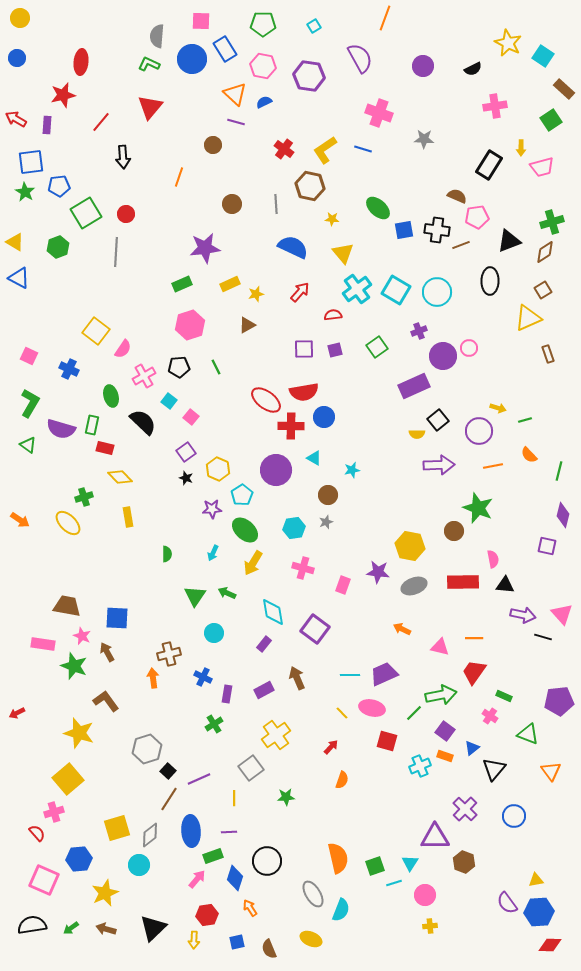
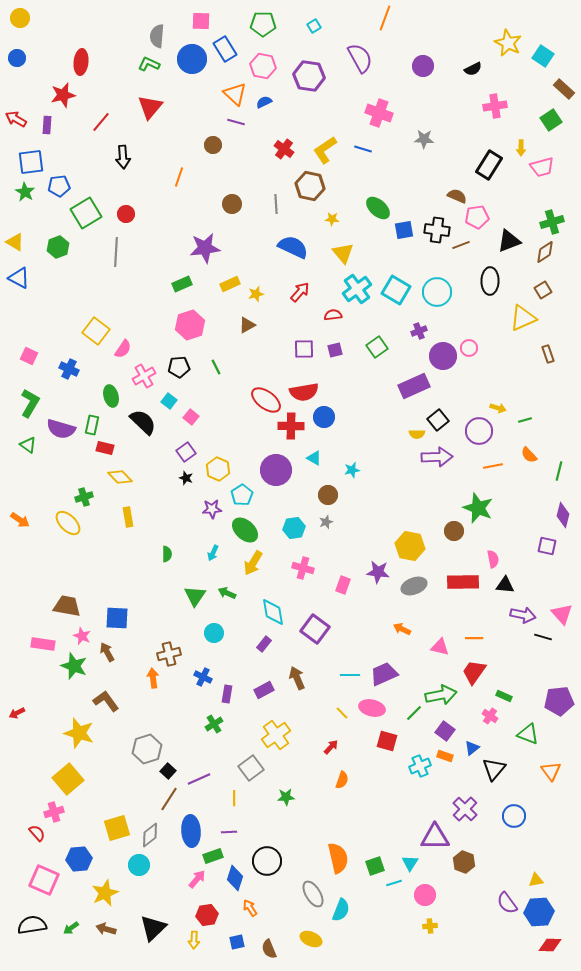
yellow triangle at (528, 318): moved 5 px left
purple arrow at (439, 465): moved 2 px left, 8 px up
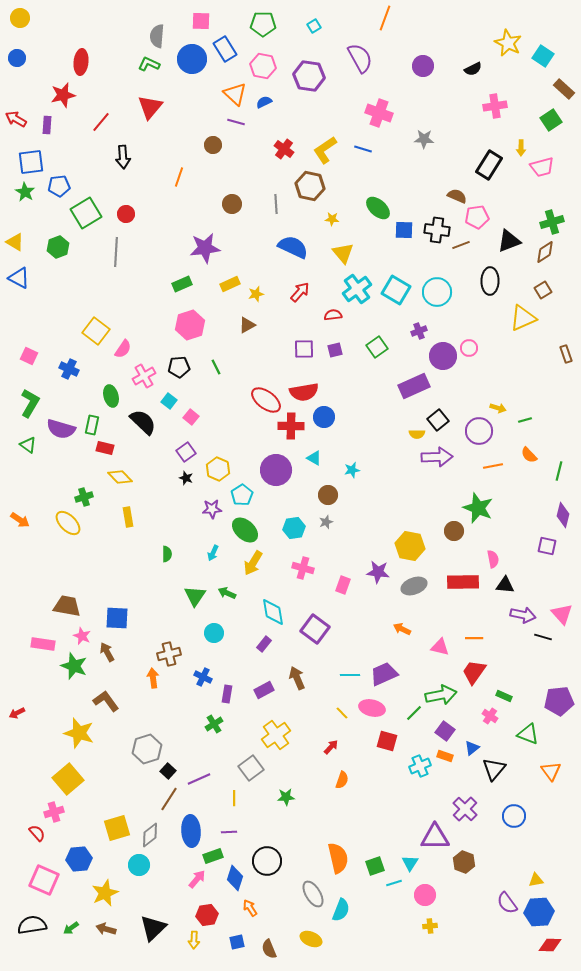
blue square at (404, 230): rotated 12 degrees clockwise
brown rectangle at (548, 354): moved 18 px right
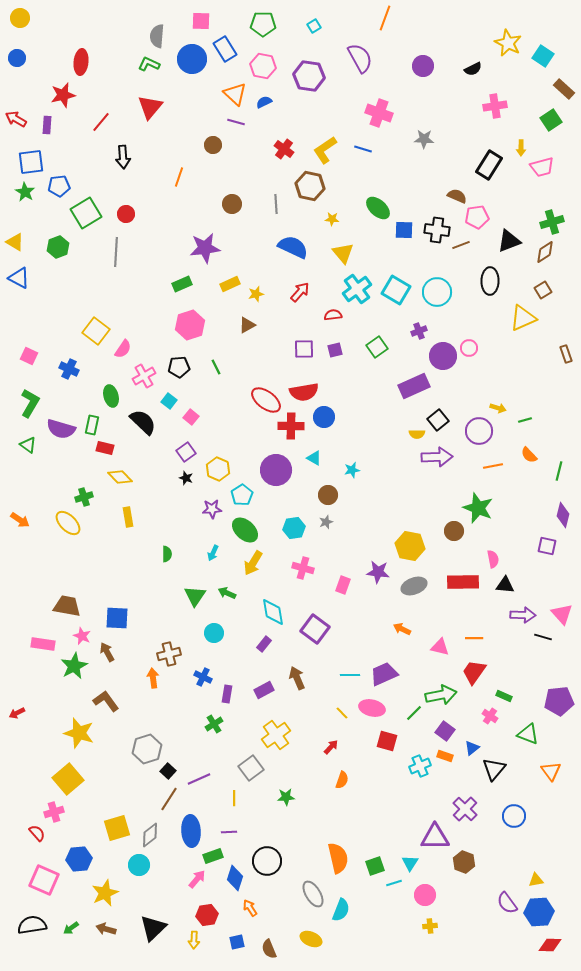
purple arrow at (523, 615): rotated 10 degrees counterclockwise
green star at (74, 666): rotated 24 degrees clockwise
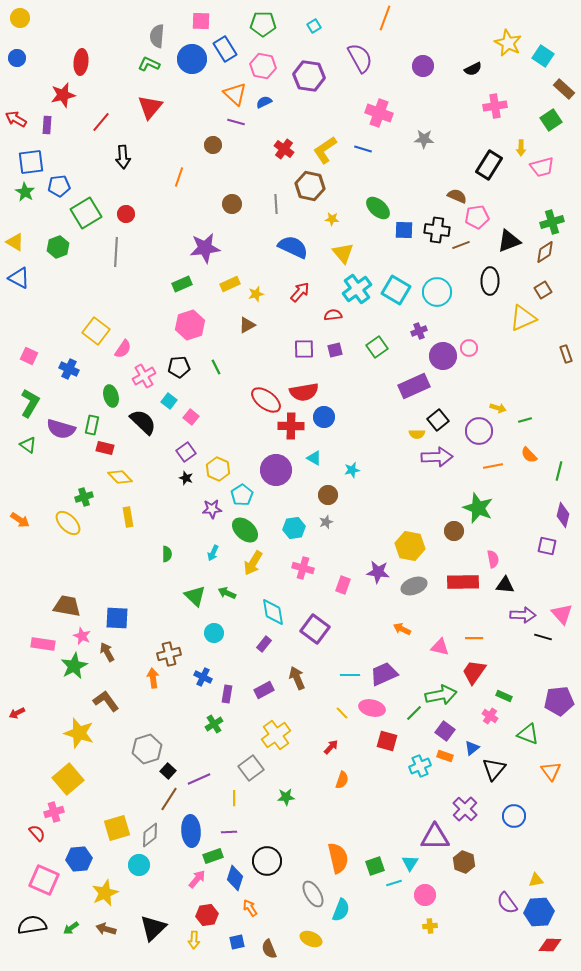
green triangle at (195, 596): rotated 20 degrees counterclockwise
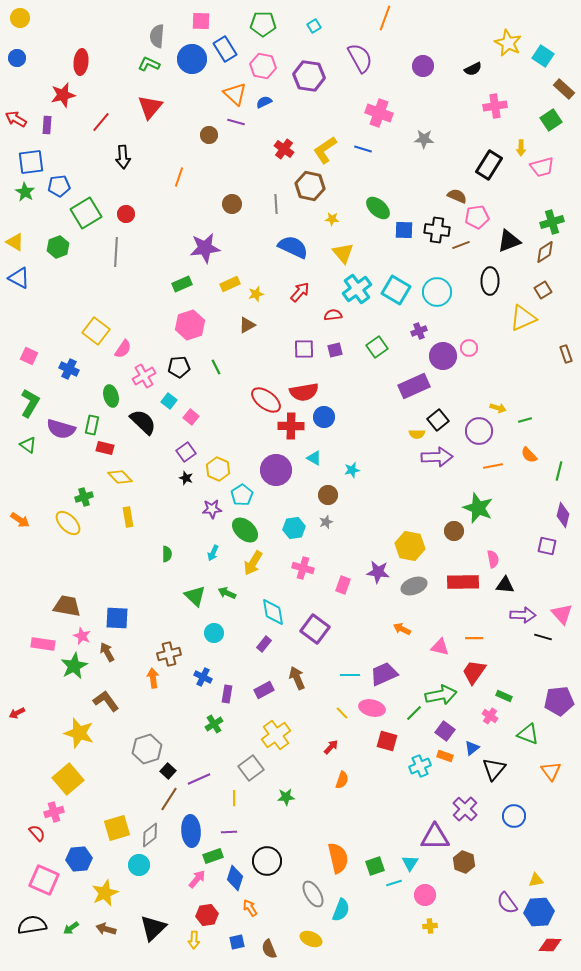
brown circle at (213, 145): moved 4 px left, 10 px up
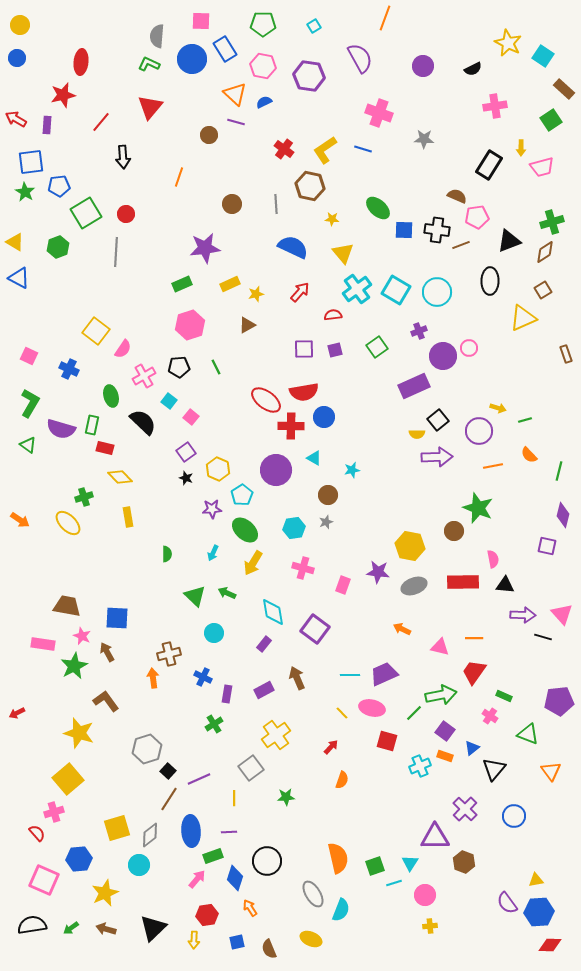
yellow circle at (20, 18): moved 7 px down
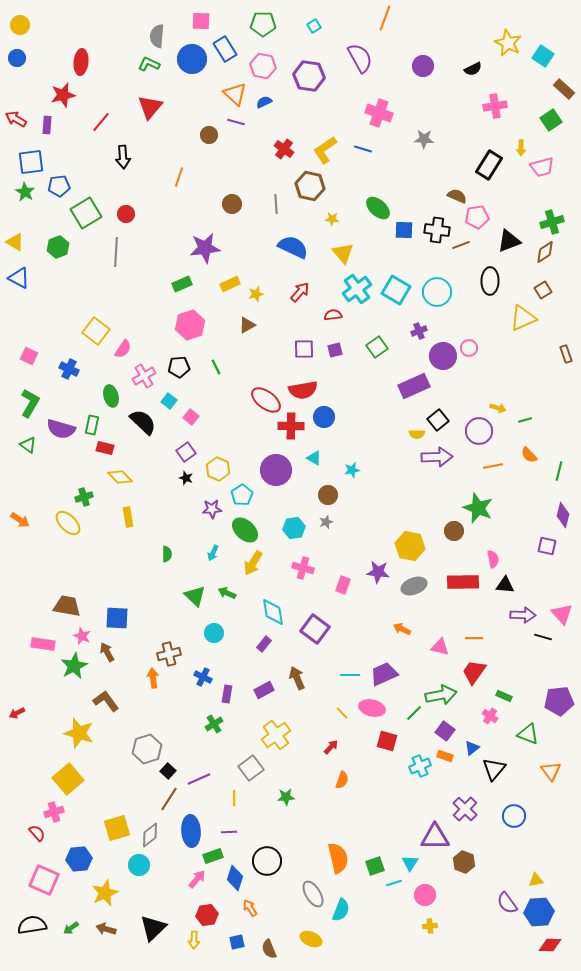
red semicircle at (304, 392): moved 1 px left, 2 px up
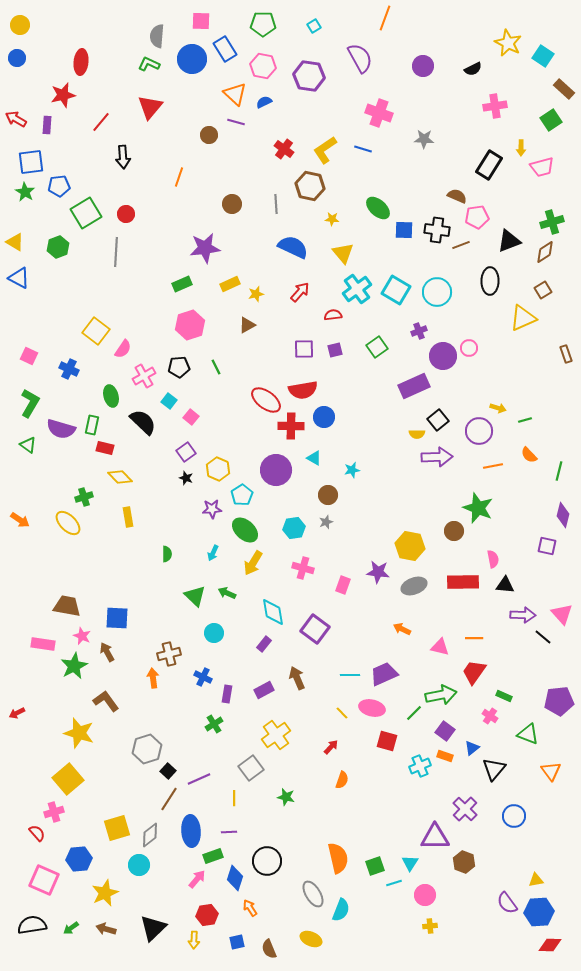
black line at (543, 637): rotated 24 degrees clockwise
green star at (286, 797): rotated 18 degrees clockwise
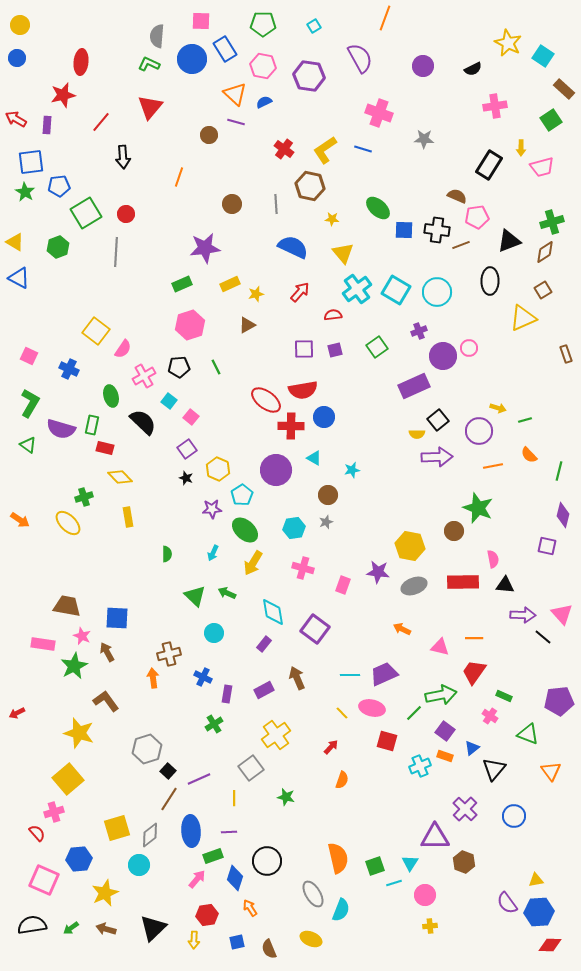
purple square at (186, 452): moved 1 px right, 3 px up
